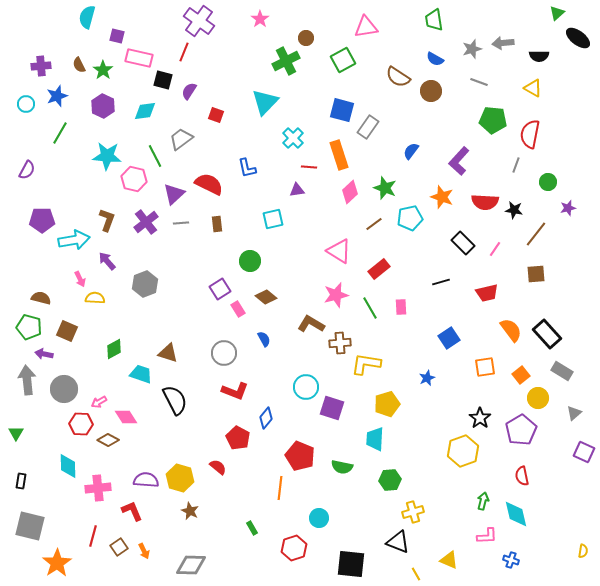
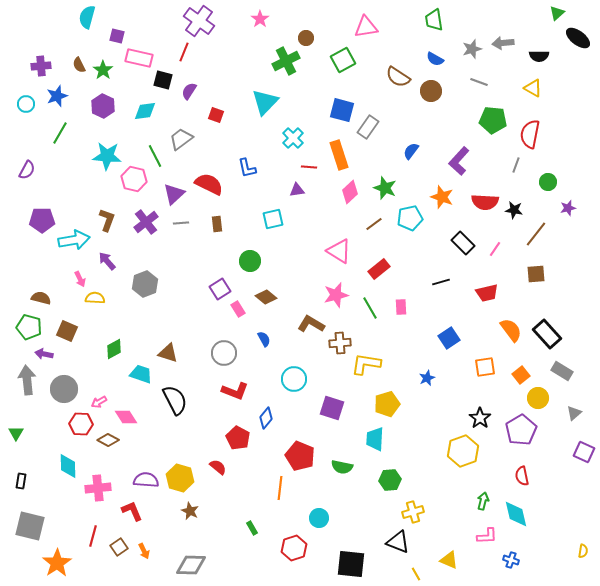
cyan circle at (306, 387): moved 12 px left, 8 px up
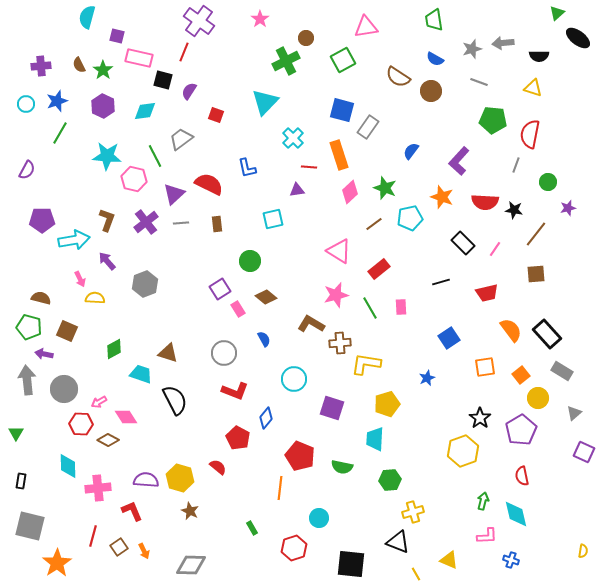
yellow triangle at (533, 88): rotated 12 degrees counterclockwise
blue star at (57, 96): moved 5 px down
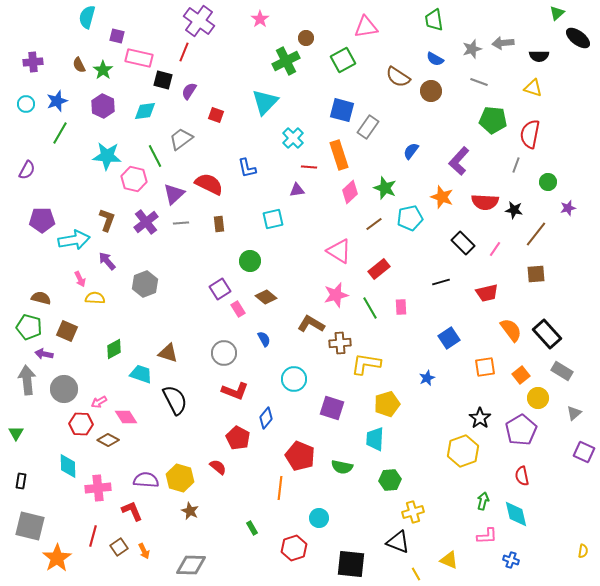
purple cross at (41, 66): moved 8 px left, 4 px up
brown rectangle at (217, 224): moved 2 px right
orange star at (57, 563): moved 5 px up
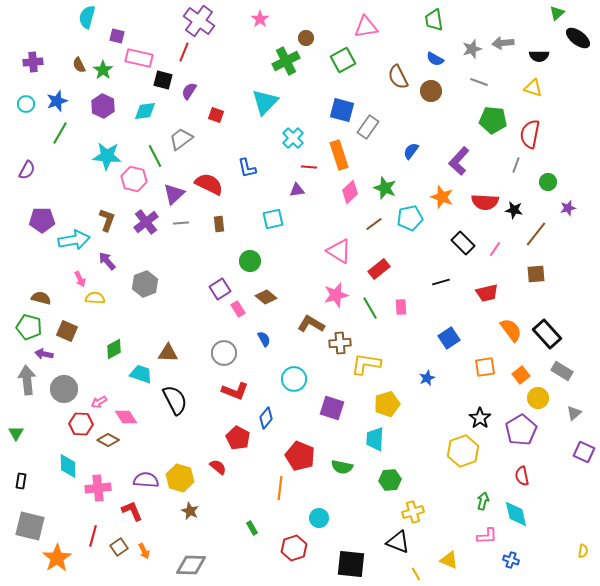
brown semicircle at (398, 77): rotated 30 degrees clockwise
brown triangle at (168, 353): rotated 15 degrees counterclockwise
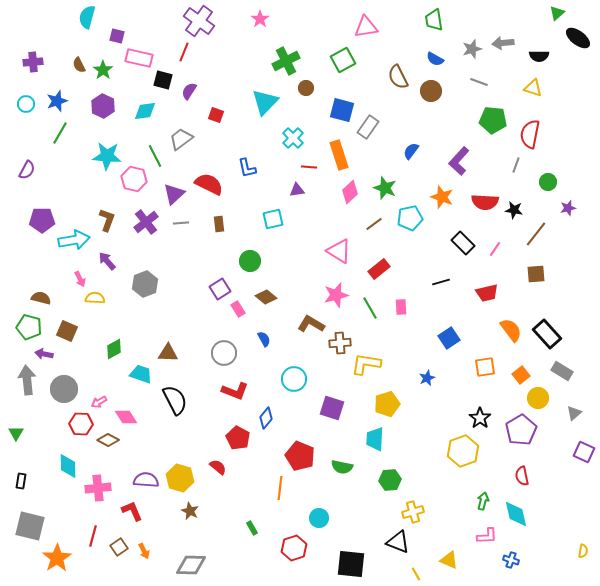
brown circle at (306, 38): moved 50 px down
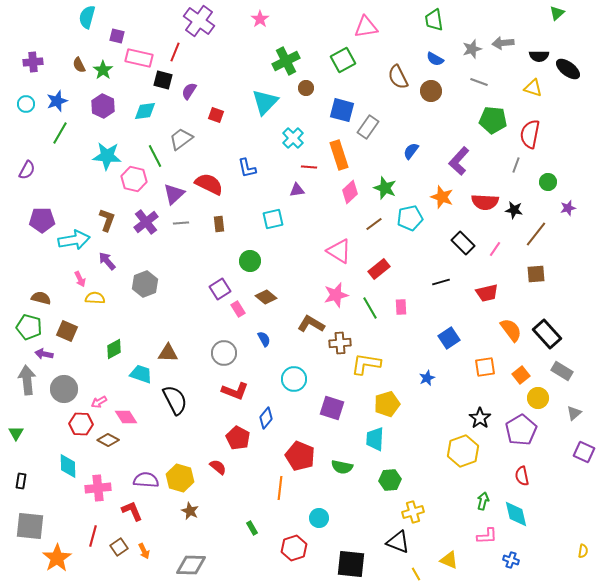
black ellipse at (578, 38): moved 10 px left, 31 px down
red line at (184, 52): moved 9 px left
gray square at (30, 526): rotated 8 degrees counterclockwise
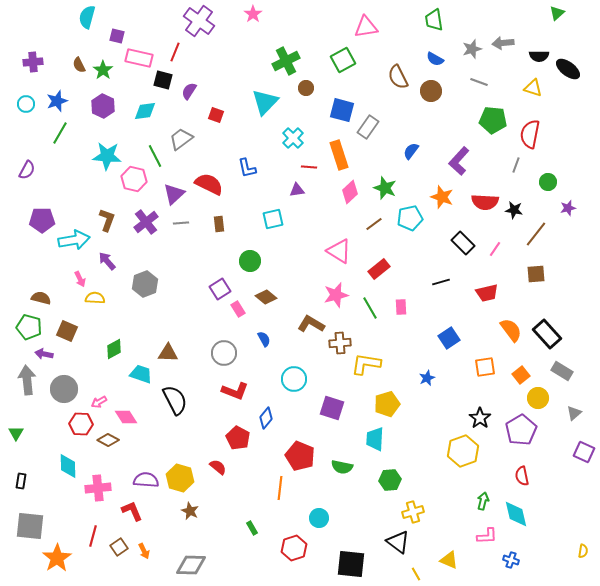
pink star at (260, 19): moved 7 px left, 5 px up
black triangle at (398, 542): rotated 15 degrees clockwise
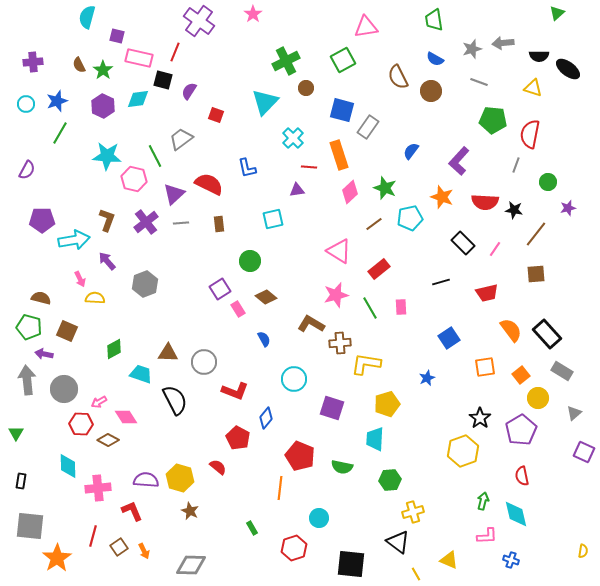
cyan diamond at (145, 111): moved 7 px left, 12 px up
gray circle at (224, 353): moved 20 px left, 9 px down
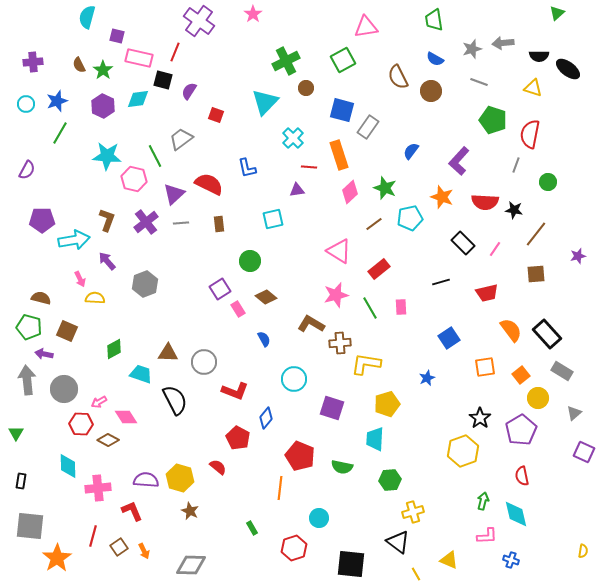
green pentagon at (493, 120): rotated 12 degrees clockwise
purple star at (568, 208): moved 10 px right, 48 px down
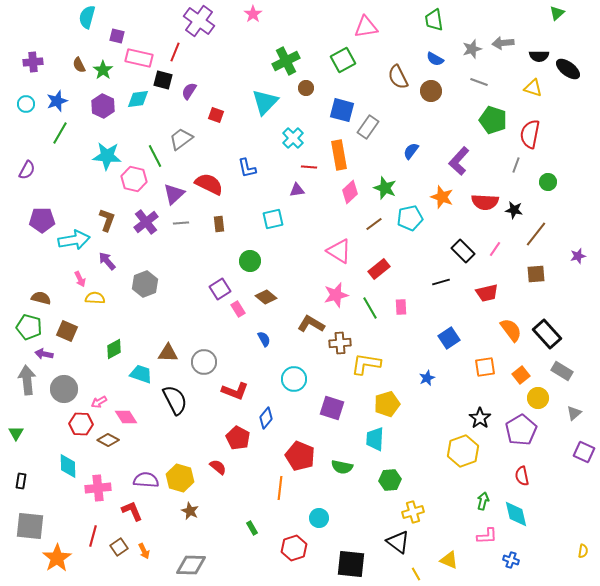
orange rectangle at (339, 155): rotated 8 degrees clockwise
black rectangle at (463, 243): moved 8 px down
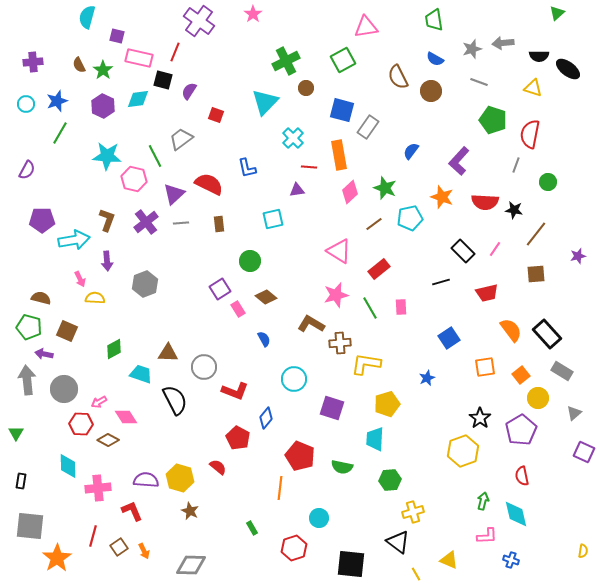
purple arrow at (107, 261): rotated 144 degrees counterclockwise
gray circle at (204, 362): moved 5 px down
